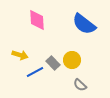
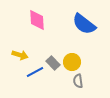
yellow circle: moved 2 px down
gray semicircle: moved 2 px left, 4 px up; rotated 40 degrees clockwise
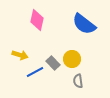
pink diamond: rotated 15 degrees clockwise
yellow circle: moved 3 px up
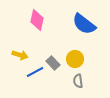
yellow circle: moved 3 px right
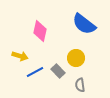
pink diamond: moved 3 px right, 11 px down
yellow arrow: moved 1 px down
yellow circle: moved 1 px right, 1 px up
gray rectangle: moved 5 px right, 8 px down
gray semicircle: moved 2 px right, 4 px down
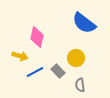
blue semicircle: moved 1 px up
pink diamond: moved 3 px left, 6 px down
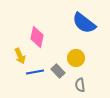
yellow arrow: rotated 49 degrees clockwise
blue line: rotated 18 degrees clockwise
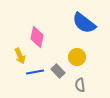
yellow circle: moved 1 px right, 1 px up
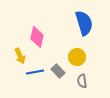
blue semicircle: rotated 145 degrees counterclockwise
gray semicircle: moved 2 px right, 4 px up
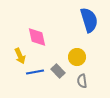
blue semicircle: moved 5 px right, 3 px up
pink diamond: rotated 25 degrees counterclockwise
